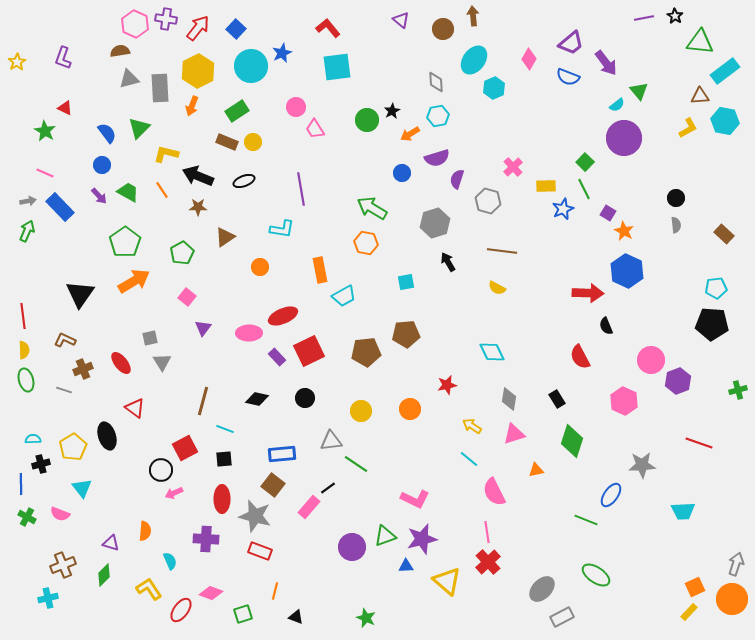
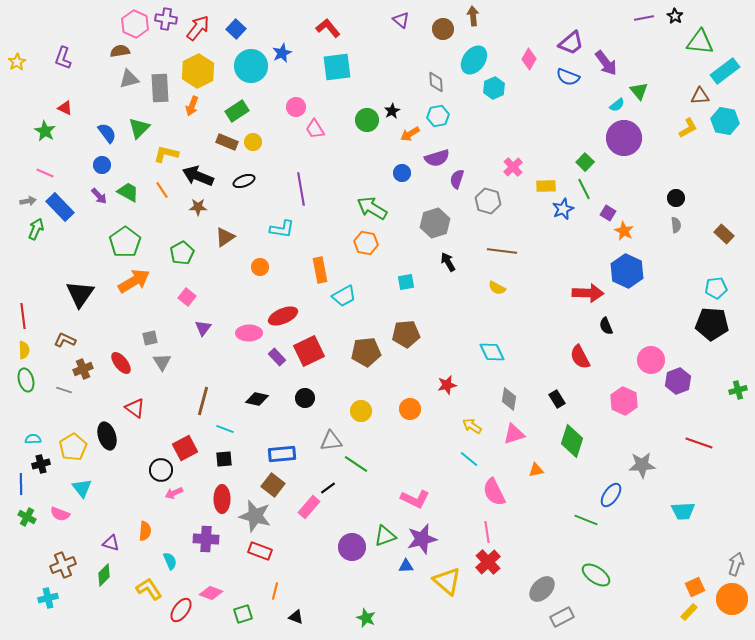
green arrow at (27, 231): moved 9 px right, 2 px up
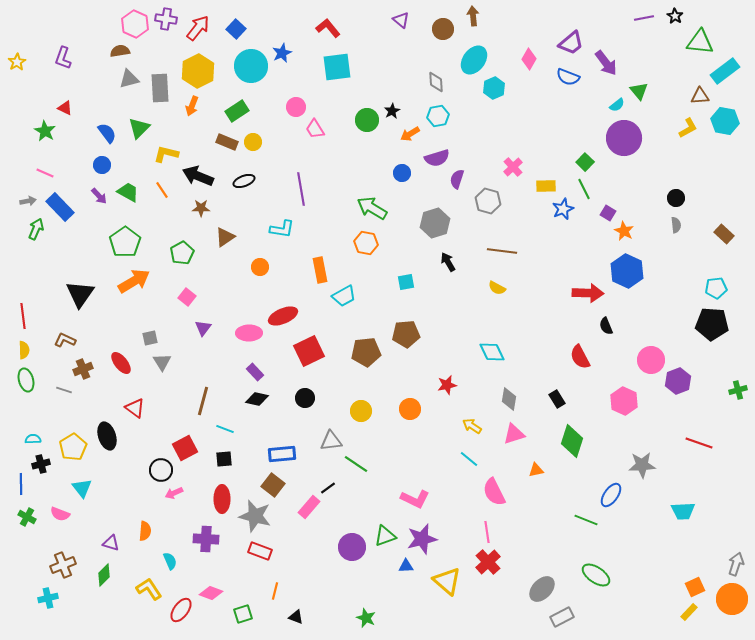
brown star at (198, 207): moved 3 px right, 1 px down
purple rectangle at (277, 357): moved 22 px left, 15 px down
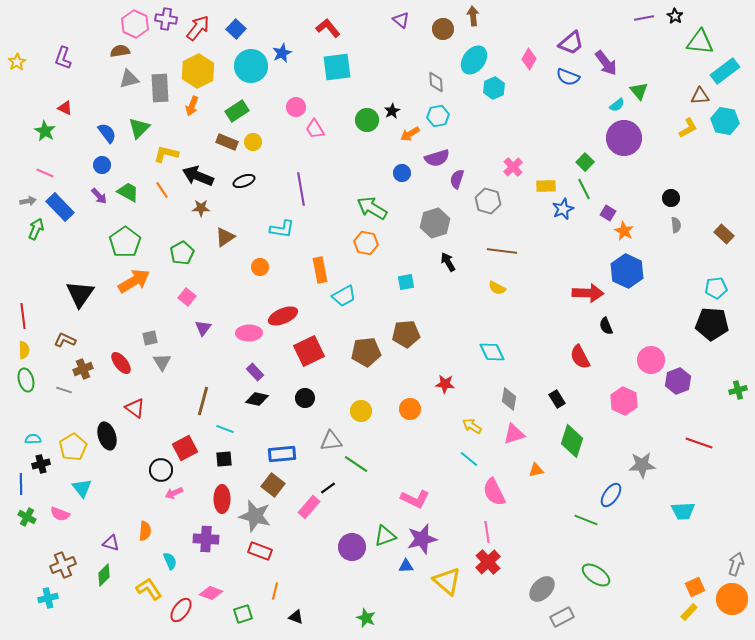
black circle at (676, 198): moved 5 px left
red star at (447, 385): moved 2 px left, 1 px up; rotated 18 degrees clockwise
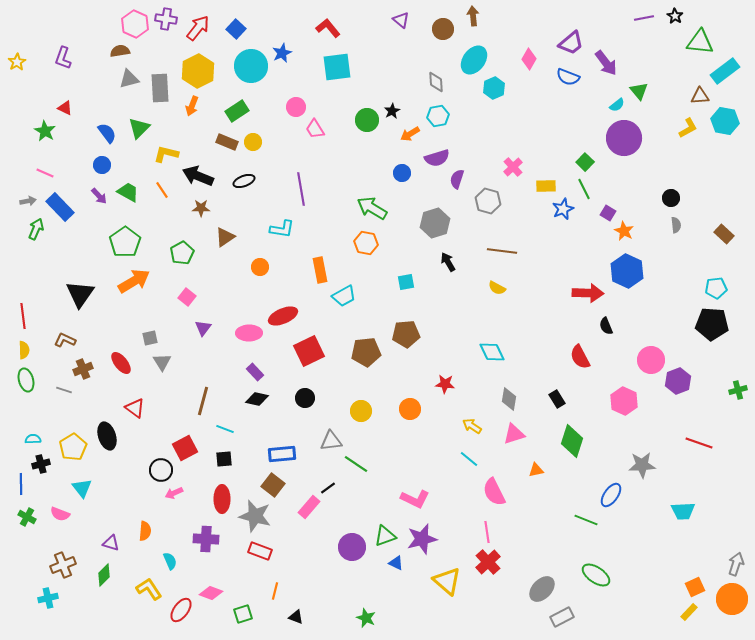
blue triangle at (406, 566): moved 10 px left, 3 px up; rotated 28 degrees clockwise
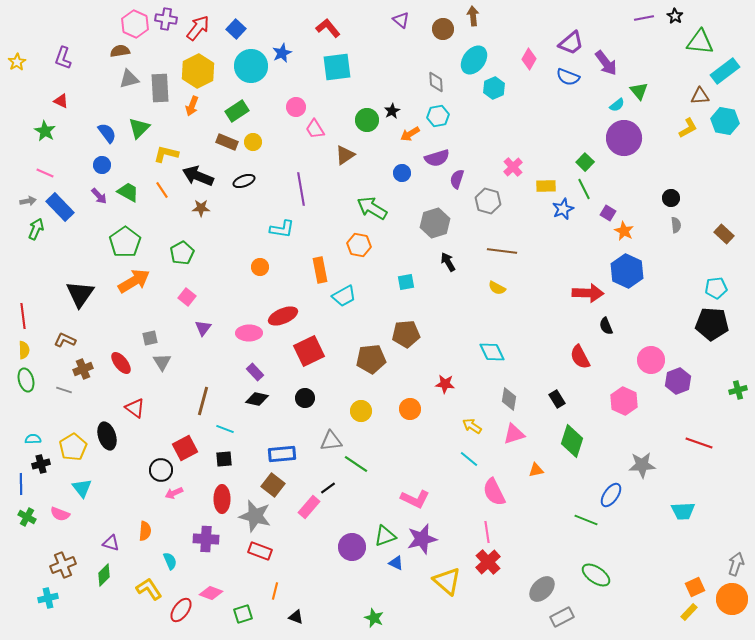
red triangle at (65, 108): moved 4 px left, 7 px up
brown triangle at (225, 237): moved 120 px right, 82 px up
orange hexagon at (366, 243): moved 7 px left, 2 px down
brown pentagon at (366, 352): moved 5 px right, 7 px down
green star at (366, 618): moved 8 px right
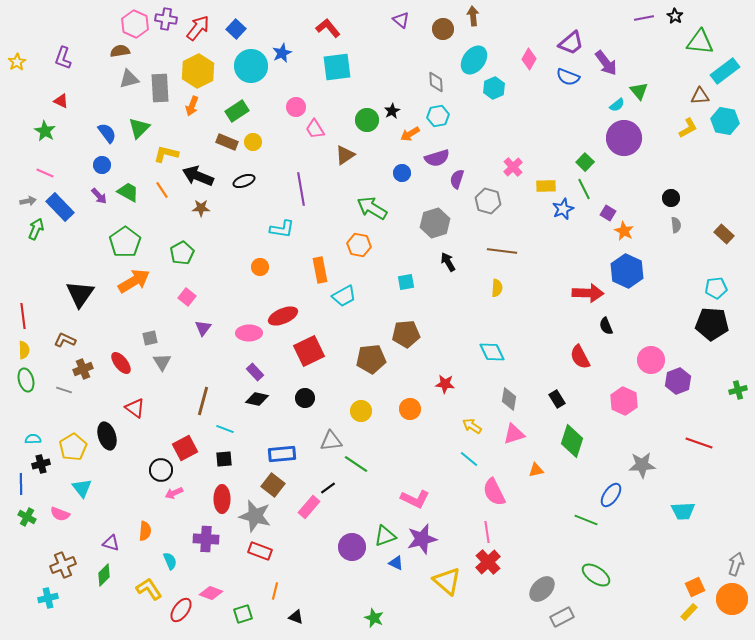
yellow semicircle at (497, 288): rotated 114 degrees counterclockwise
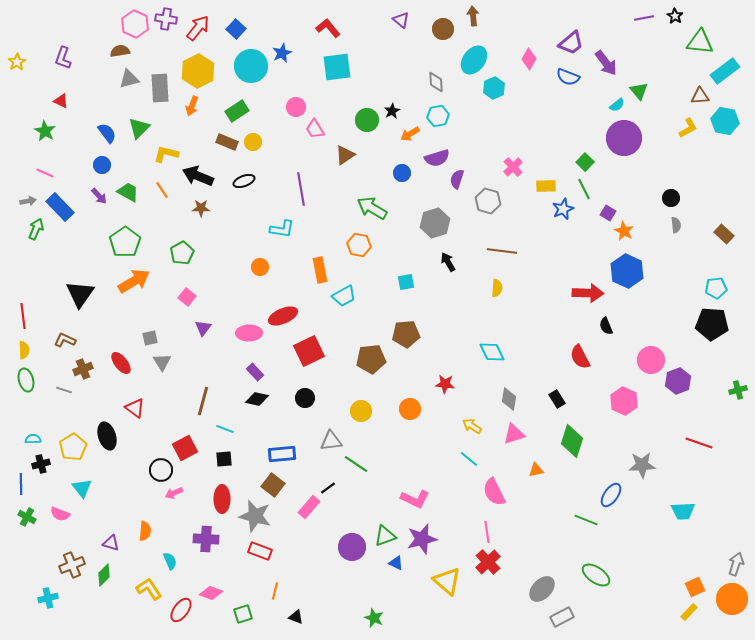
brown cross at (63, 565): moved 9 px right
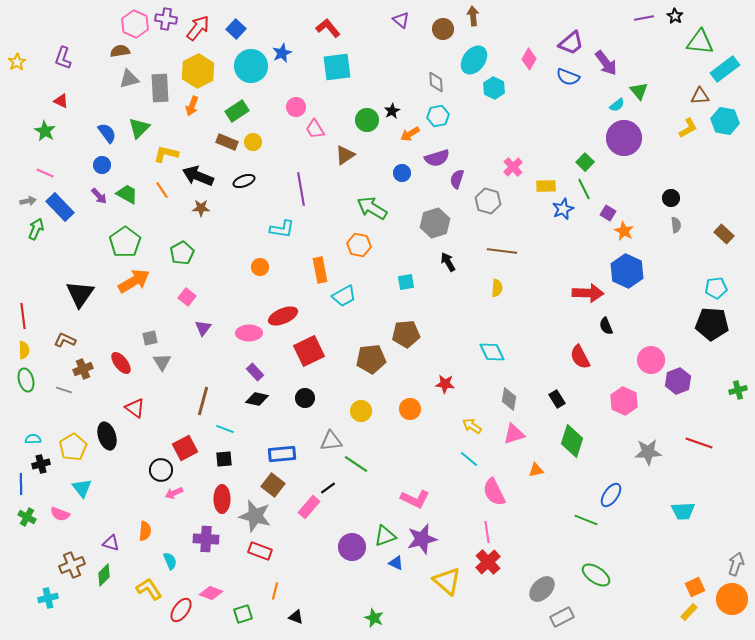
cyan rectangle at (725, 71): moved 2 px up
cyan hexagon at (494, 88): rotated 10 degrees counterclockwise
green trapezoid at (128, 192): moved 1 px left, 2 px down
gray star at (642, 465): moved 6 px right, 13 px up
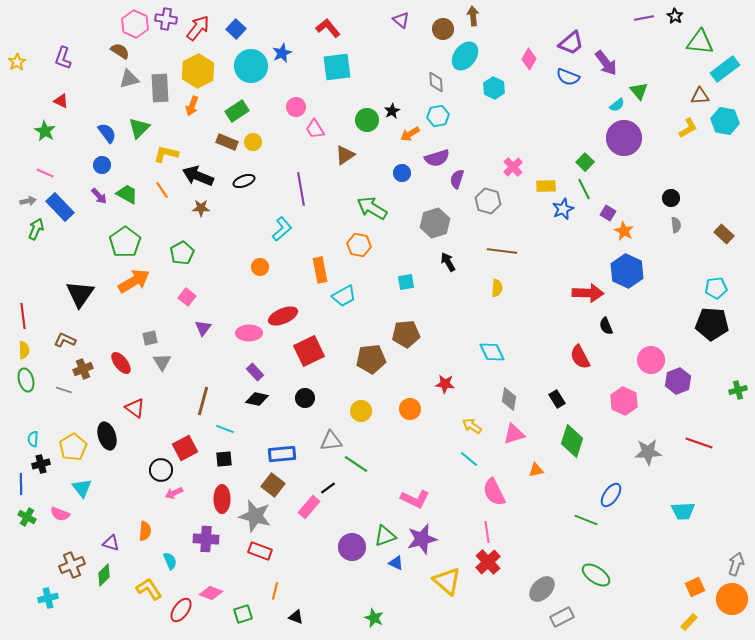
brown semicircle at (120, 51): rotated 42 degrees clockwise
cyan ellipse at (474, 60): moved 9 px left, 4 px up
cyan L-shape at (282, 229): rotated 50 degrees counterclockwise
cyan semicircle at (33, 439): rotated 84 degrees counterclockwise
yellow rectangle at (689, 612): moved 10 px down
